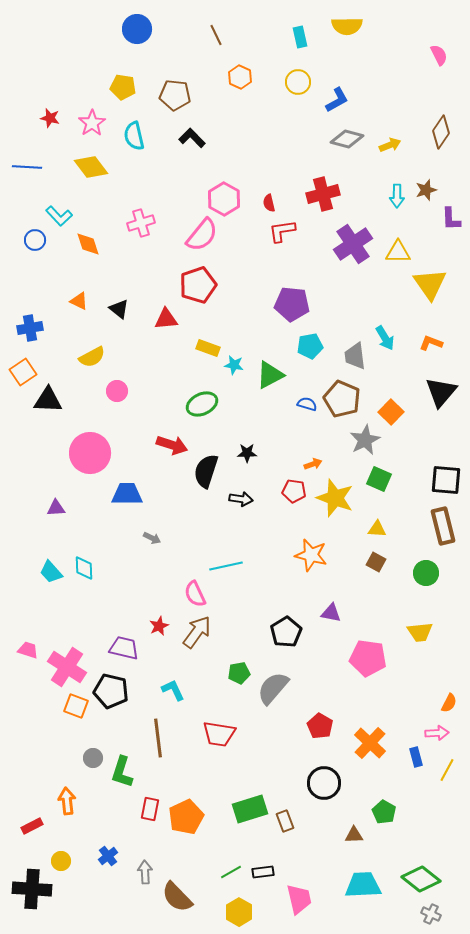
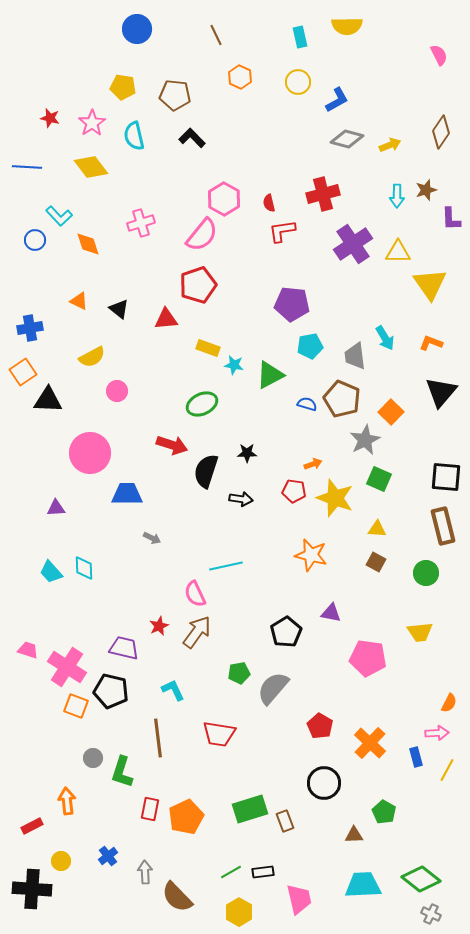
black square at (446, 480): moved 3 px up
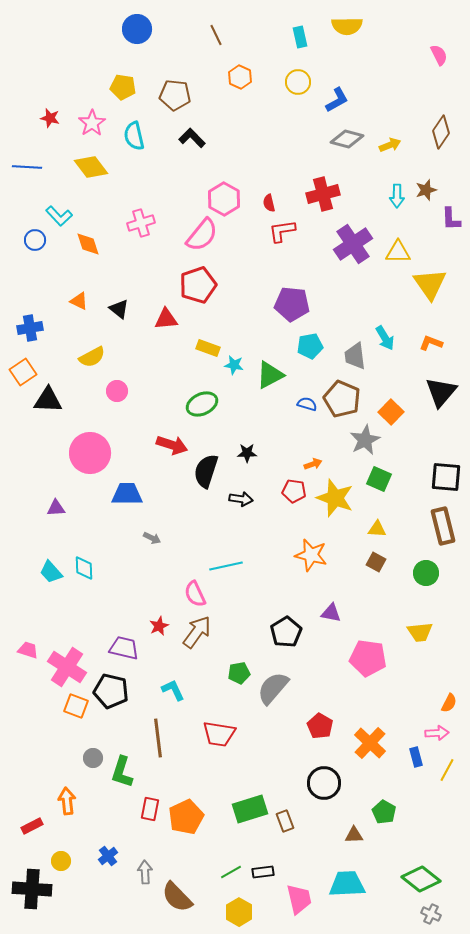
cyan trapezoid at (363, 885): moved 16 px left, 1 px up
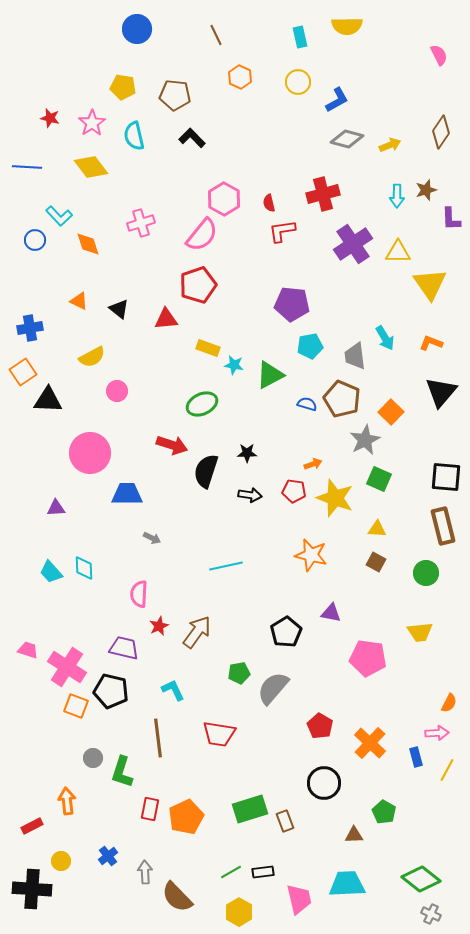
black arrow at (241, 499): moved 9 px right, 4 px up
pink semicircle at (195, 594): moved 56 px left; rotated 28 degrees clockwise
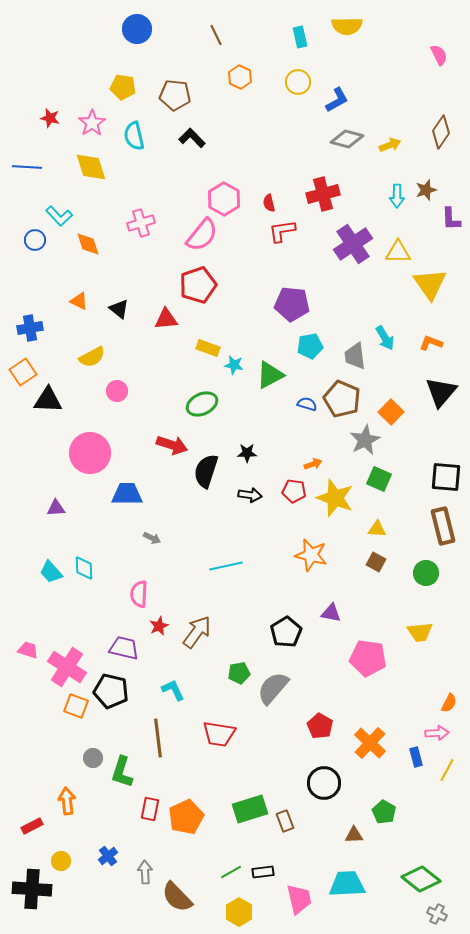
yellow diamond at (91, 167): rotated 20 degrees clockwise
gray cross at (431, 914): moved 6 px right
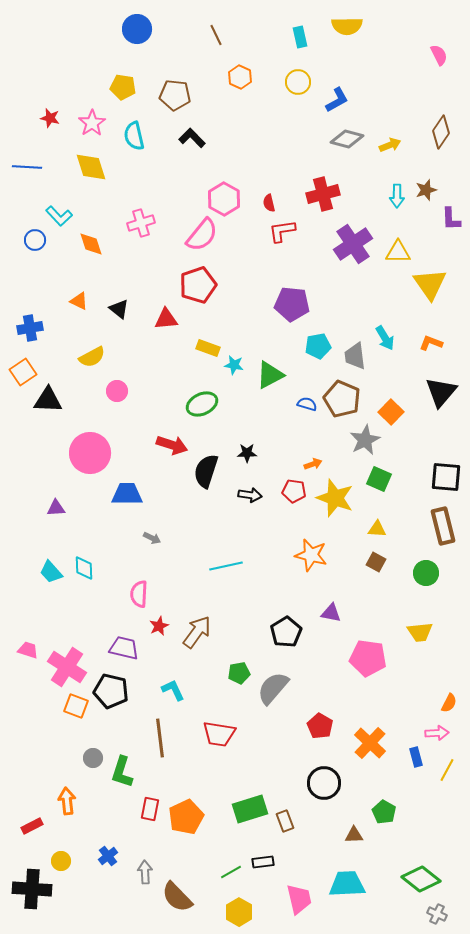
orange diamond at (88, 244): moved 3 px right
cyan pentagon at (310, 346): moved 8 px right
brown line at (158, 738): moved 2 px right
black rectangle at (263, 872): moved 10 px up
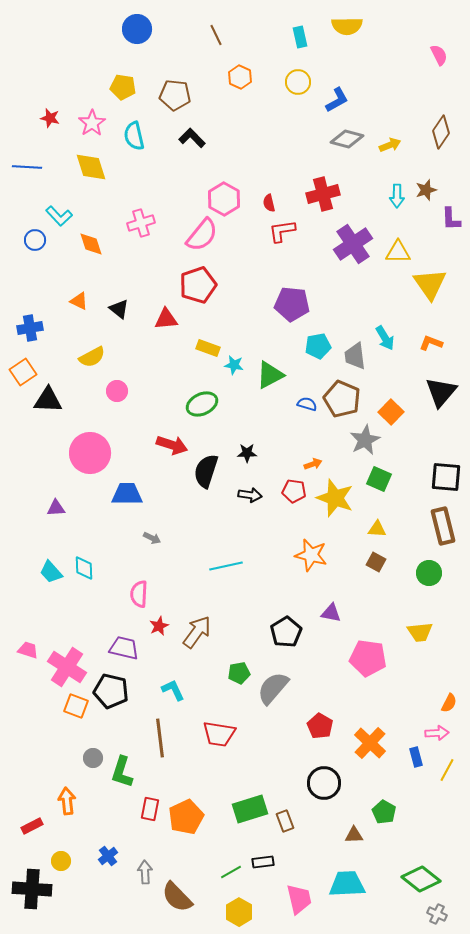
green circle at (426, 573): moved 3 px right
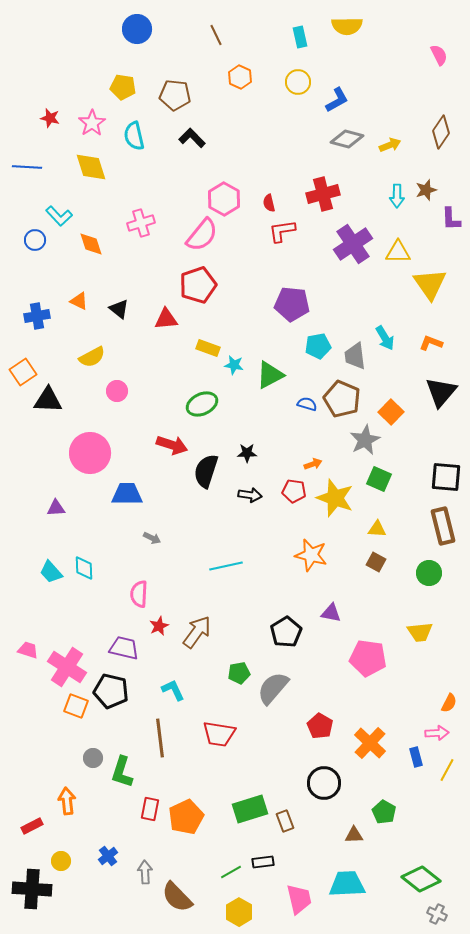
blue cross at (30, 328): moved 7 px right, 12 px up
